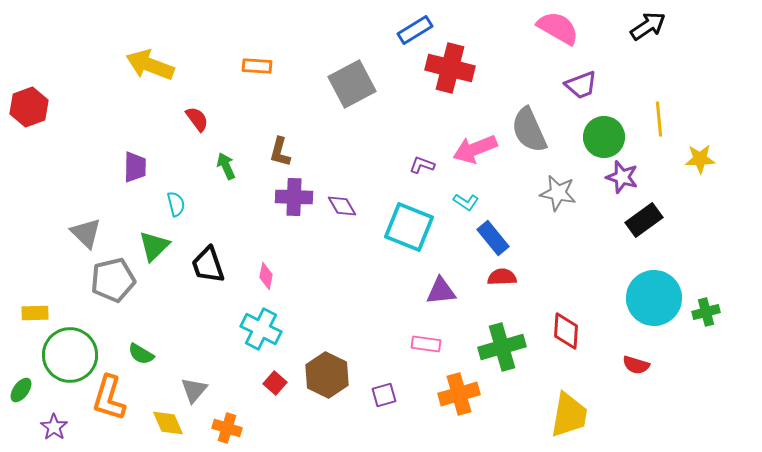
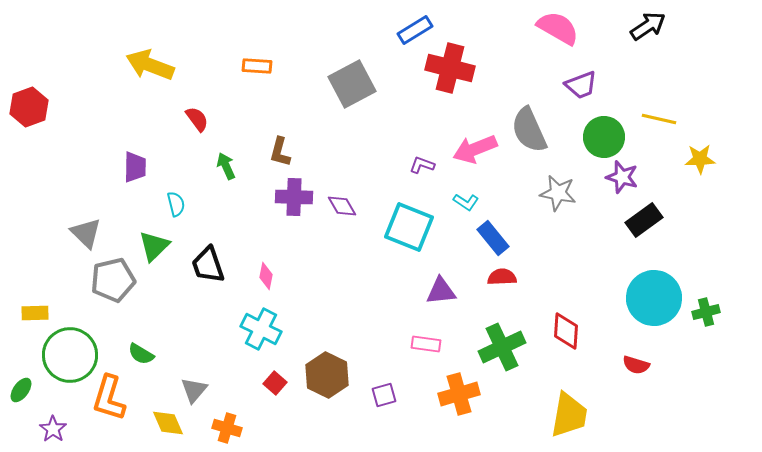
yellow line at (659, 119): rotated 72 degrees counterclockwise
green cross at (502, 347): rotated 9 degrees counterclockwise
purple star at (54, 427): moved 1 px left, 2 px down
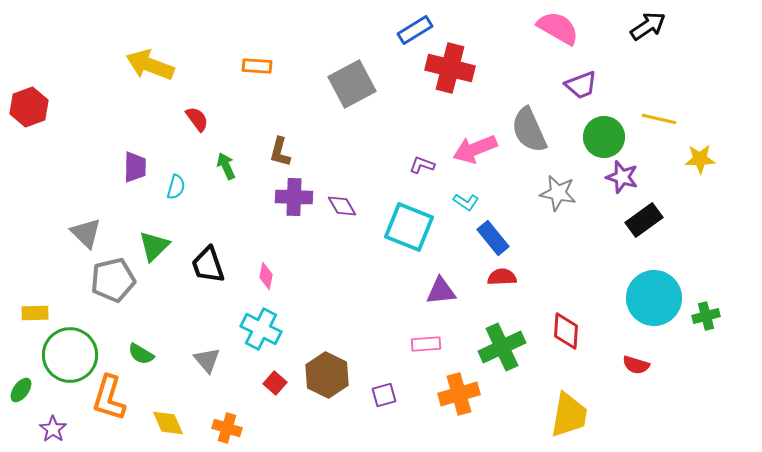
cyan semicircle at (176, 204): moved 17 px up; rotated 30 degrees clockwise
green cross at (706, 312): moved 4 px down
pink rectangle at (426, 344): rotated 12 degrees counterclockwise
gray triangle at (194, 390): moved 13 px right, 30 px up; rotated 20 degrees counterclockwise
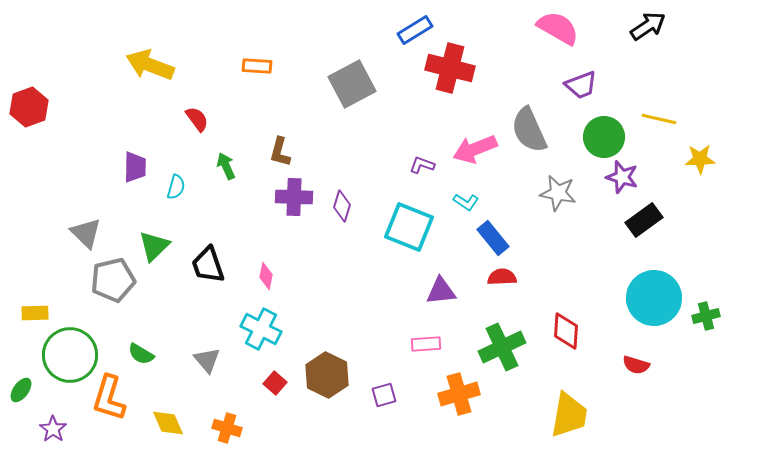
purple diamond at (342, 206): rotated 48 degrees clockwise
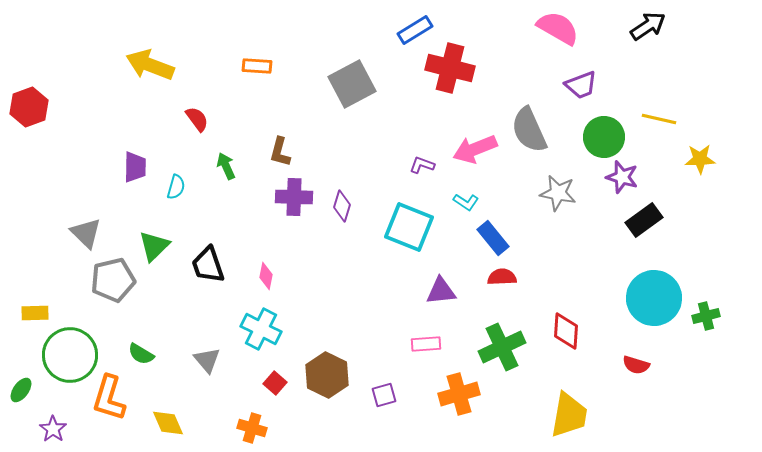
orange cross at (227, 428): moved 25 px right
